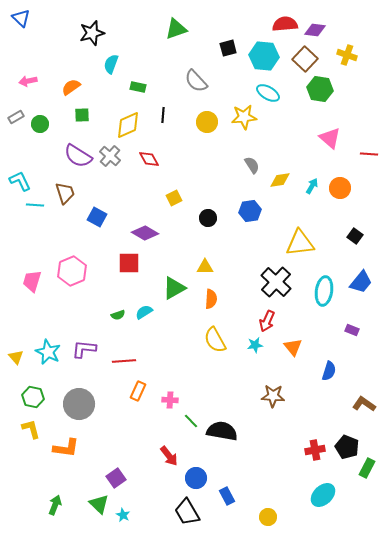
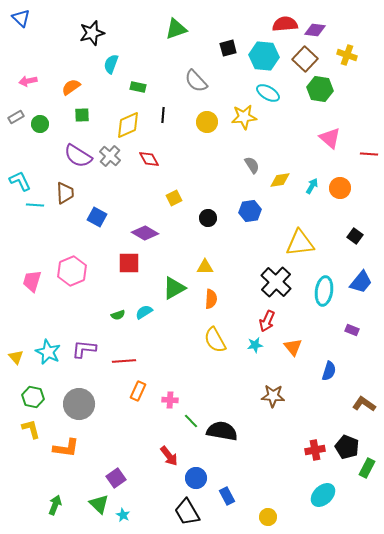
brown trapezoid at (65, 193): rotated 15 degrees clockwise
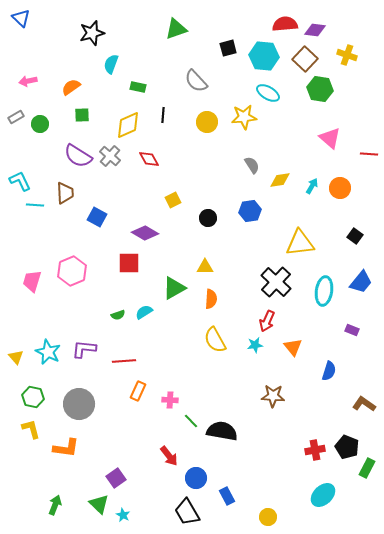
yellow square at (174, 198): moved 1 px left, 2 px down
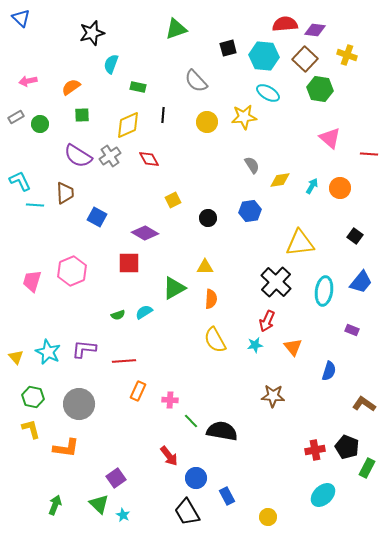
gray cross at (110, 156): rotated 15 degrees clockwise
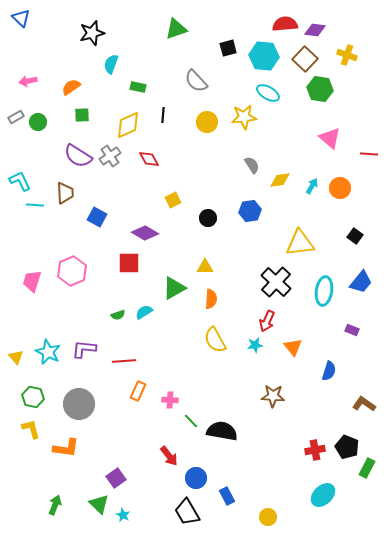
green circle at (40, 124): moved 2 px left, 2 px up
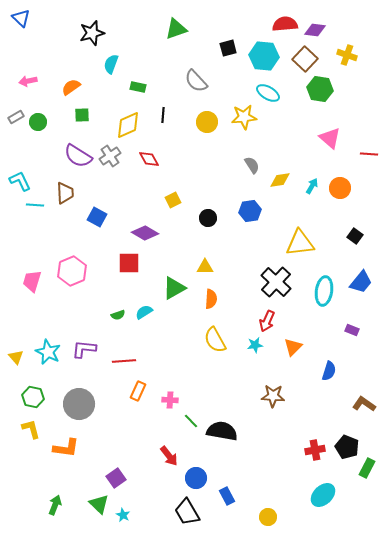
orange triangle at (293, 347): rotated 24 degrees clockwise
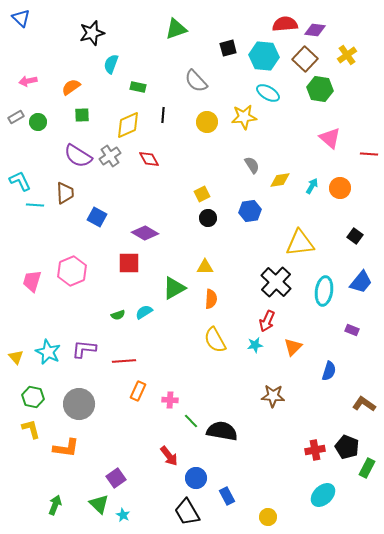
yellow cross at (347, 55): rotated 36 degrees clockwise
yellow square at (173, 200): moved 29 px right, 6 px up
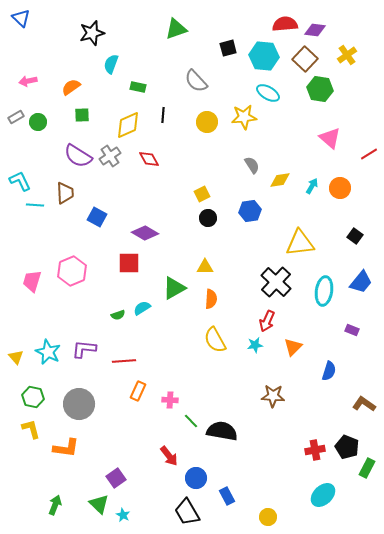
red line at (369, 154): rotated 36 degrees counterclockwise
cyan semicircle at (144, 312): moved 2 px left, 4 px up
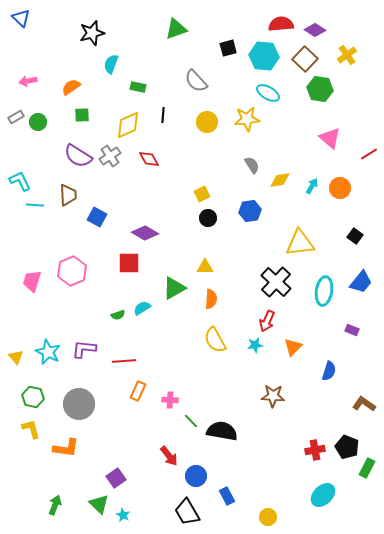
red semicircle at (285, 24): moved 4 px left
purple diamond at (315, 30): rotated 25 degrees clockwise
yellow star at (244, 117): moved 3 px right, 2 px down
brown trapezoid at (65, 193): moved 3 px right, 2 px down
blue circle at (196, 478): moved 2 px up
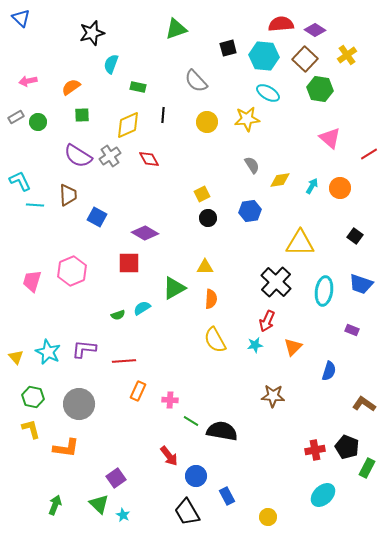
yellow triangle at (300, 243): rotated 8 degrees clockwise
blue trapezoid at (361, 282): moved 2 px down; rotated 70 degrees clockwise
green line at (191, 421): rotated 14 degrees counterclockwise
